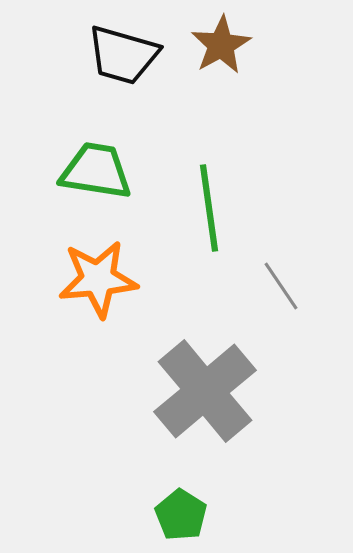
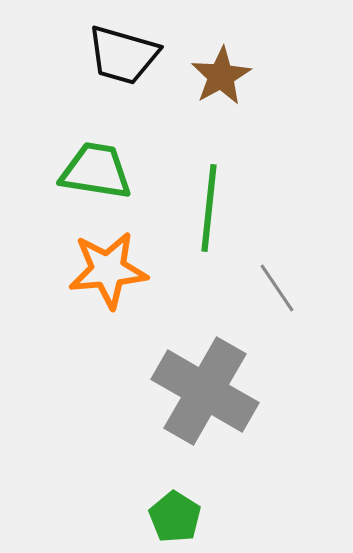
brown star: moved 31 px down
green line: rotated 14 degrees clockwise
orange star: moved 10 px right, 9 px up
gray line: moved 4 px left, 2 px down
gray cross: rotated 20 degrees counterclockwise
green pentagon: moved 6 px left, 2 px down
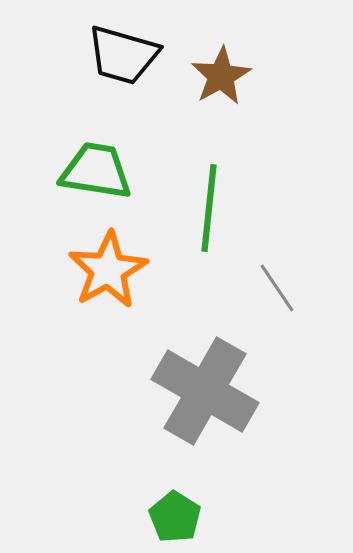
orange star: rotated 24 degrees counterclockwise
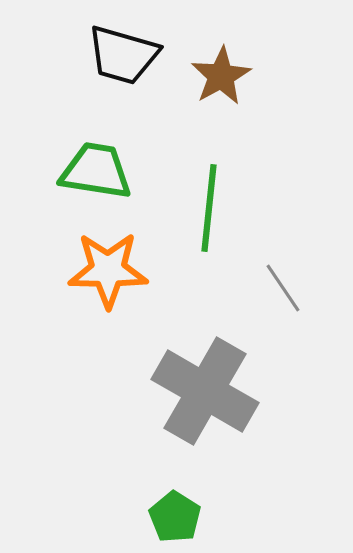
orange star: rotated 30 degrees clockwise
gray line: moved 6 px right
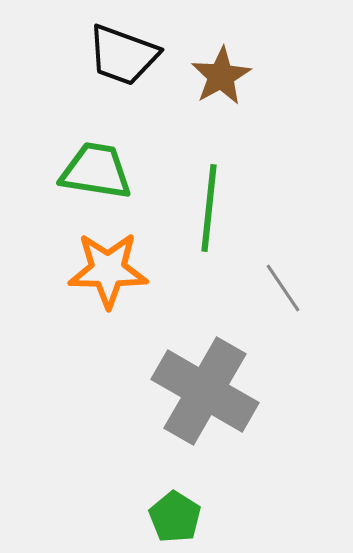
black trapezoid: rotated 4 degrees clockwise
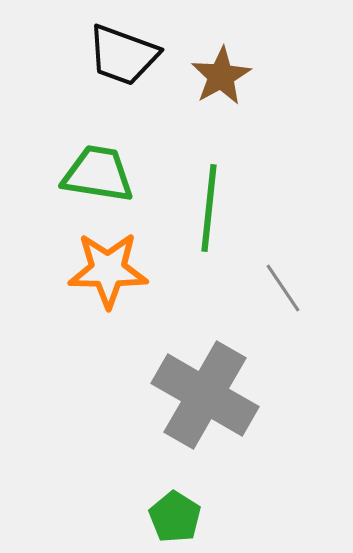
green trapezoid: moved 2 px right, 3 px down
gray cross: moved 4 px down
